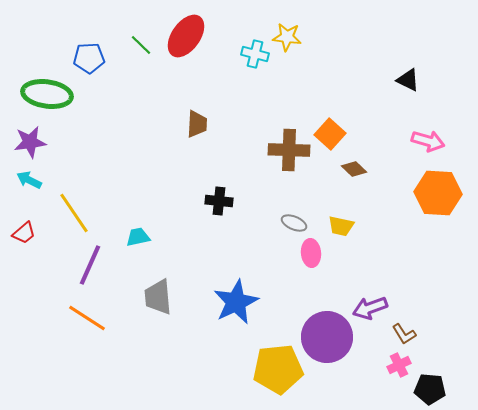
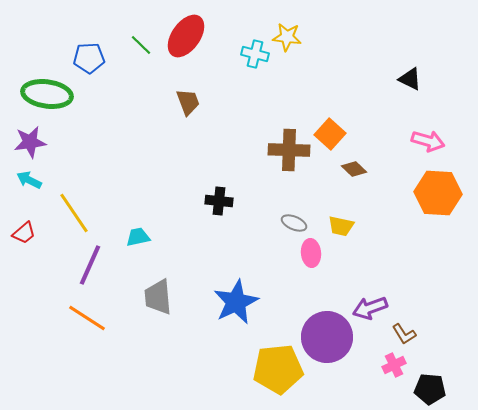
black triangle: moved 2 px right, 1 px up
brown trapezoid: moved 9 px left, 22 px up; rotated 24 degrees counterclockwise
pink cross: moved 5 px left
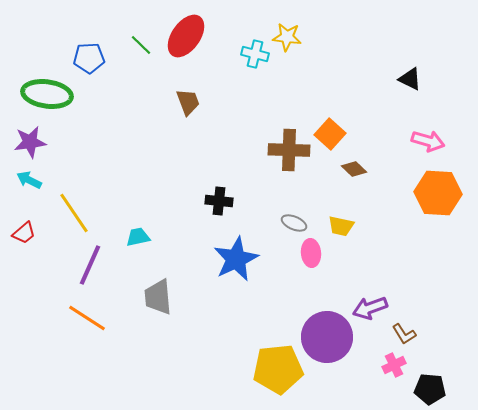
blue star: moved 43 px up
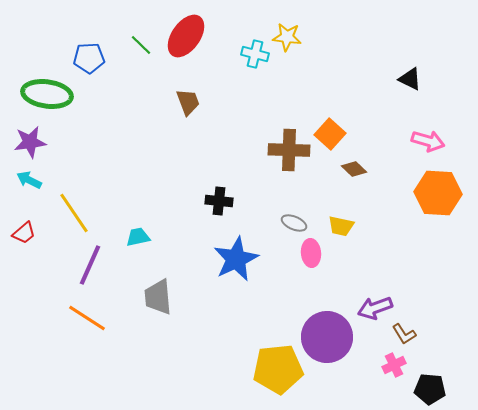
purple arrow: moved 5 px right
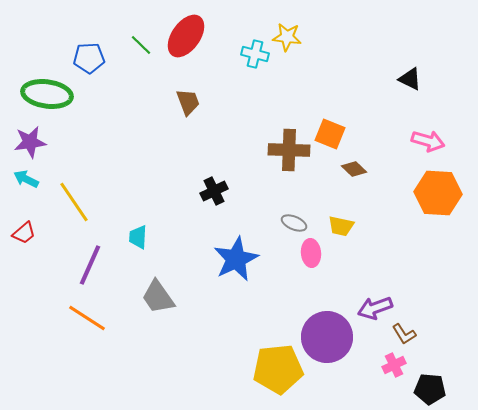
orange square: rotated 20 degrees counterclockwise
cyan arrow: moved 3 px left, 1 px up
black cross: moved 5 px left, 10 px up; rotated 32 degrees counterclockwise
yellow line: moved 11 px up
cyan trapezoid: rotated 75 degrees counterclockwise
gray trapezoid: rotated 30 degrees counterclockwise
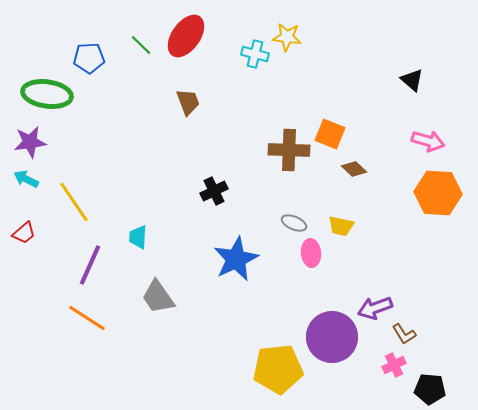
black triangle: moved 2 px right, 1 px down; rotated 15 degrees clockwise
purple circle: moved 5 px right
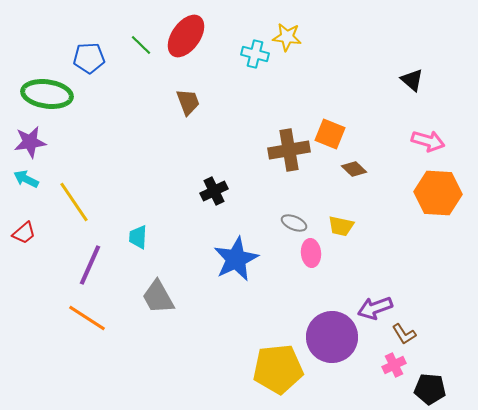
brown cross: rotated 12 degrees counterclockwise
gray trapezoid: rotated 6 degrees clockwise
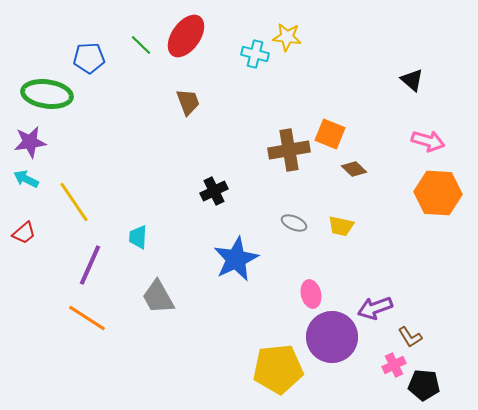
pink ellipse: moved 41 px down; rotated 8 degrees counterclockwise
brown L-shape: moved 6 px right, 3 px down
black pentagon: moved 6 px left, 4 px up
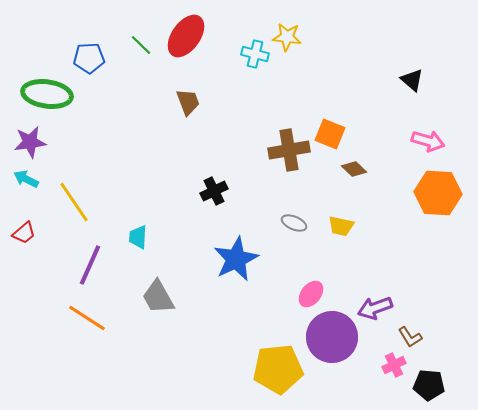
pink ellipse: rotated 52 degrees clockwise
black pentagon: moved 5 px right
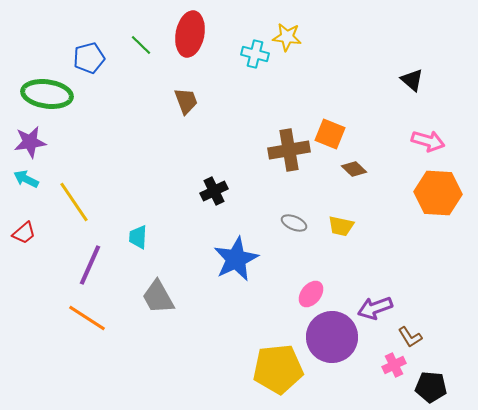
red ellipse: moved 4 px right, 2 px up; rotated 24 degrees counterclockwise
blue pentagon: rotated 12 degrees counterclockwise
brown trapezoid: moved 2 px left, 1 px up
black pentagon: moved 2 px right, 2 px down
